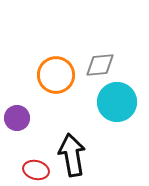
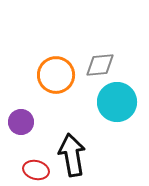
purple circle: moved 4 px right, 4 px down
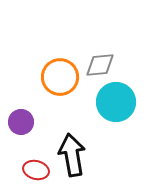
orange circle: moved 4 px right, 2 px down
cyan circle: moved 1 px left
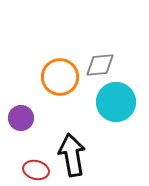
purple circle: moved 4 px up
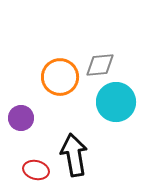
black arrow: moved 2 px right
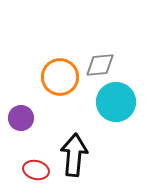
black arrow: rotated 15 degrees clockwise
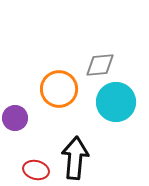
orange circle: moved 1 px left, 12 px down
purple circle: moved 6 px left
black arrow: moved 1 px right, 3 px down
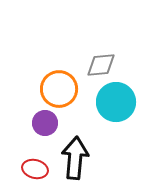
gray diamond: moved 1 px right
purple circle: moved 30 px right, 5 px down
red ellipse: moved 1 px left, 1 px up
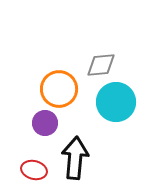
red ellipse: moved 1 px left, 1 px down
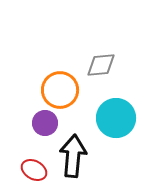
orange circle: moved 1 px right, 1 px down
cyan circle: moved 16 px down
black arrow: moved 2 px left, 2 px up
red ellipse: rotated 15 degrees clockwise
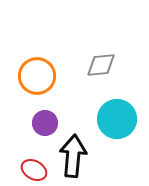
orange circle: moved 23 px left, 14 px up
cyan circle: moved 1 px right, 1 px down
